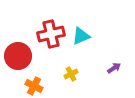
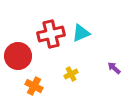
cyan triangle: moved 3 px up
purple arrow: rotated 104 degrees counterclockwise
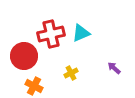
red circle: moved 6 px right
yellow cross: moved 1 px up
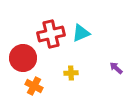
red circle: moved 1 px left, 2 px down
purple arrow: moved 2 px right
yellow cross: rotated 24 degrees clockwise
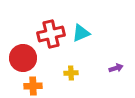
purple arrow: rotated 120 degrees clockwise
orange cross: moved 1 px left; rotated 30 degrees counterclockwise
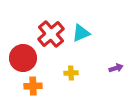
red cross: rotated 28 degrees counterclockwise
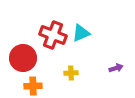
red cross: moved 2 px right, 1 px down; rotated 28 degrees counterclockwise
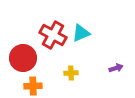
red cross: rotated 8 degrees clockwise
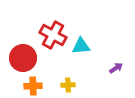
cyan triangle: moved 13 px down; rotated 18 degrees clockwise
purple arrow: rotated 16 degrees counterclockwise
yellow cross: moved 3 px left, 12 px down
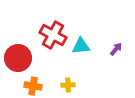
red circle: moved 5 px left
purple arrow: moved 19 px up; rotated 16 degrees counterclockwise
orange cross: rotated 12 degrees clockwise
